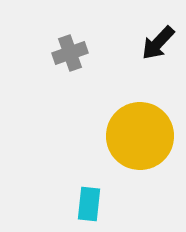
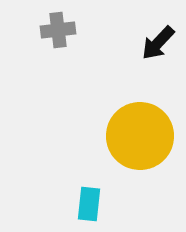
gray cross: moved 12 px left, 23 px up; rotated 12 degrees clockwise
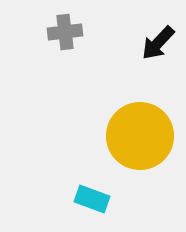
gray cross: moved 7 px right, 2 px down
cyan rectangle: moved 3 px right, 5 px up; rotated 76 degrees counterclockwise
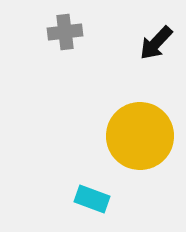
black arrow: moved 2 px left
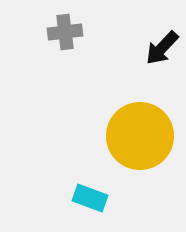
black arrow: moved 6 px right, 5 px down
cyan rectangle: moved 2 px left, 1 px up
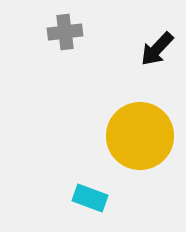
black arrow: moved 5 px left, 1 px down
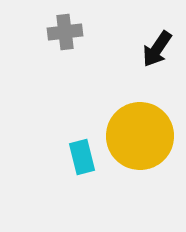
black arrow: rotated 9 degrees counterclockwise
cyan rectangle: moved 8 px left, 41 px up; rotated 56 degrees clockwise
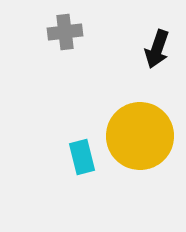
black arrow: rotated 15 degrees counterclockwise
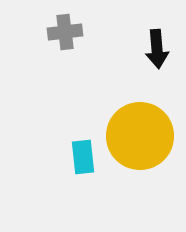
black arrow: rotated 24 degrees counterclockwise
cyan rectangle: moved 1 px right; rotated 8 degrees clockwise
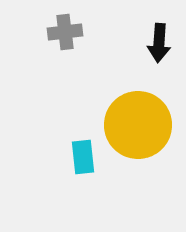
black arrow: moved 2 px right, 6 px up; rotated 9 degrees clockwise
yellow circle: moved 2 px left, 11 px up
